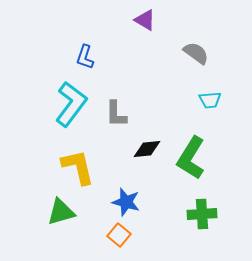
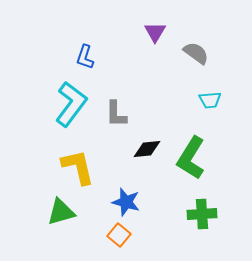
purple triangle: moved 10 px right, 12 px down; rotated 30 degrees clockwise
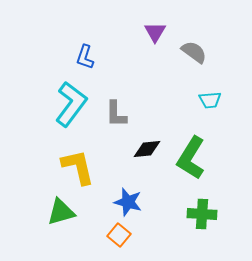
gray semicircle: moved 2 px left, 1 px up
blue star: moved 2 px right
green cross: rotated 8 degrees clockwise
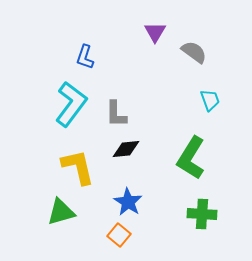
cyan trapezoid: rotated 105 degrees counterclockwise
black diamond: moved 21 px left
blue star: rotated 16 degrees clockwise
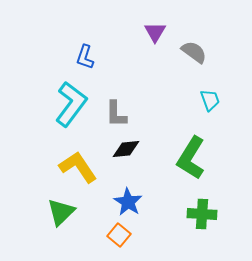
yellow L-shape: rotated 21 degrees counterclockwise
green triangle: rotated 28 degrees counterclockwise
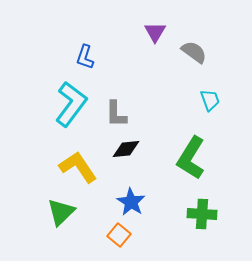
blue star: moved 3 px right
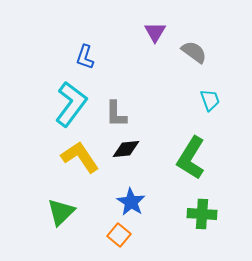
yellow L-shape: moved 2 px right, 10 px up
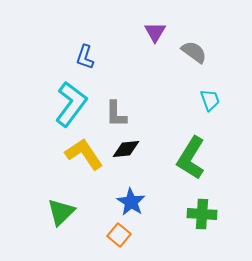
yellow L-shape: moved 4 px right, 3 px up
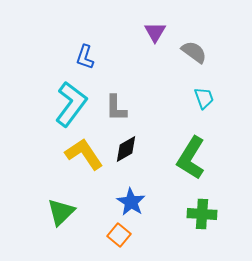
cyan trapezoid: moved 6 px left, 2 px up
gray L-shape: moved 6 px up
black diamond: rotated 24 degrees counterclockwise
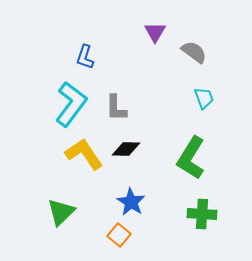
black diamond: rotated 32 degrees clockwise
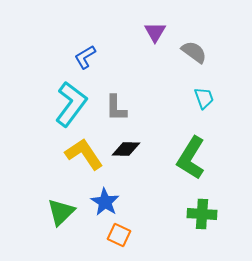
blue L-shape: rotated 40 degrees clockwise
blue star: moved 26 px left
orange square: rotated 15 degrees counterclockwise
